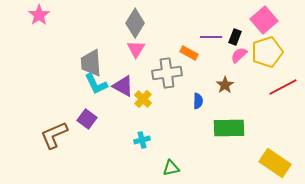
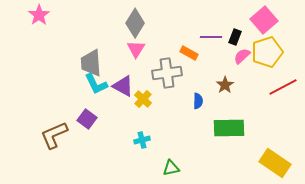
pink semicircle: moved 3 px right, 1 px down
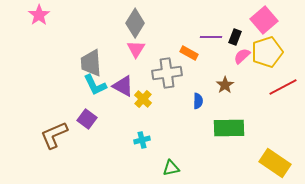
cyan L-shape: moved 1 px left, 1 px down
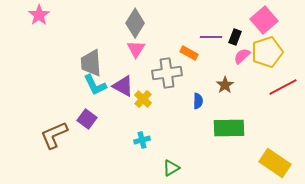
green triangle: rotated 18 degrees counterclockwise
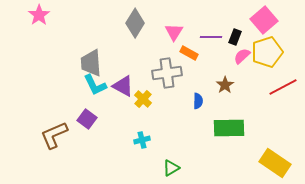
pink triangle: moved 38 px right, 17 px up
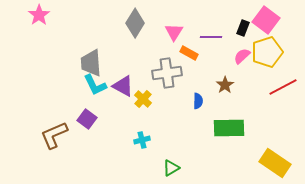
pink square: moved 2 px right; rotated 12 degrees counterclockwise
black rectangle: moved 8 px right, 9 px up
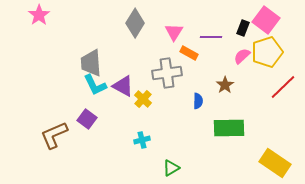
red line: rotated 16 degrees counterclockwise
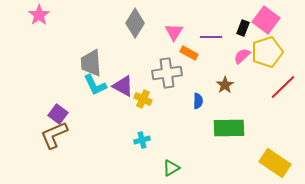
yellow cross: rotated 18 degrees counterclockwise
purple square: moved 29 px left, 5 px up
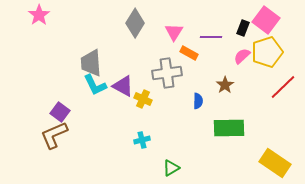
purple square: moved 2 px right, 2 px up
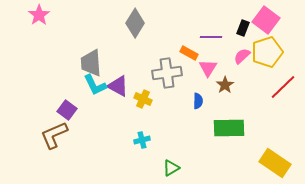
pink triangle: moved 34 px right, 36 px down
purple triangle: moved 5 px left
purple square: moved 7 px right, 2 px up
